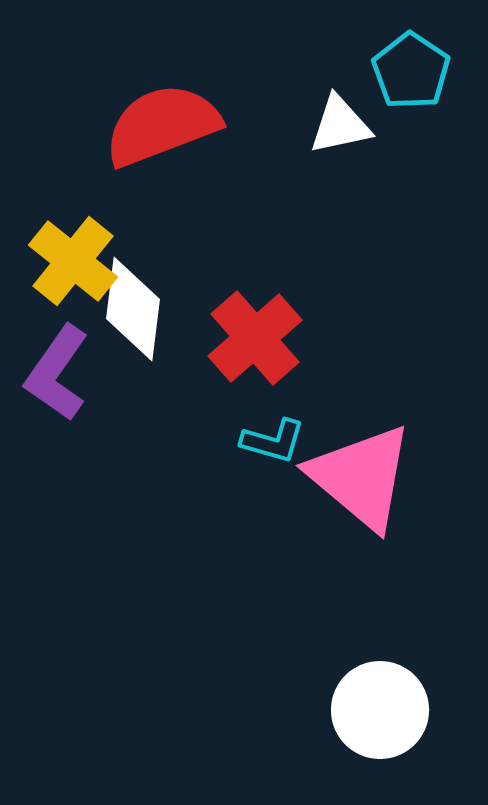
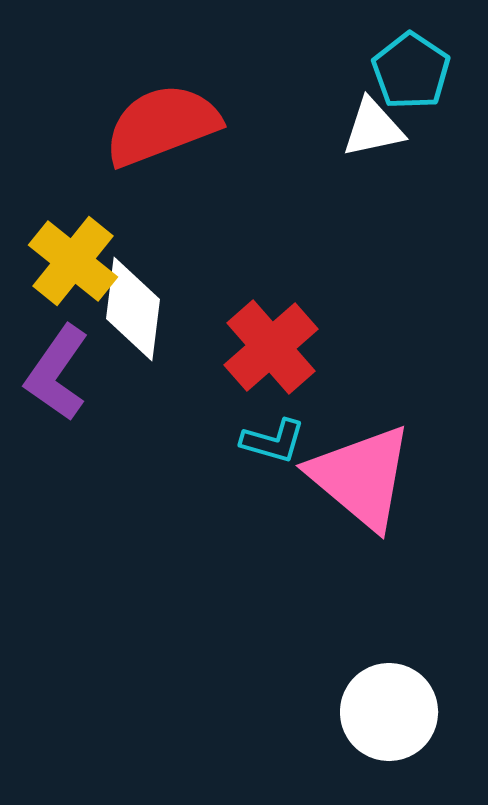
white triangle: moved 33 px right, 3 px down
red cross: moved 16 px right, 9 px down
white circle: moved 9 px right, 2 px down
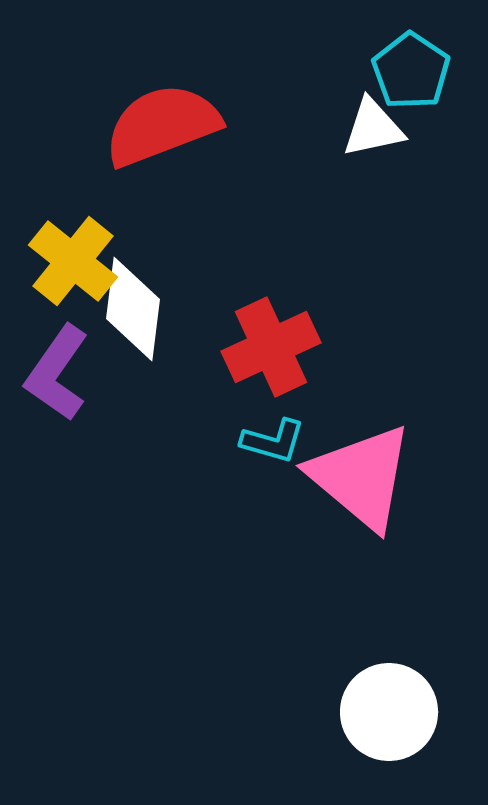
red cross: rotated 16 degrees clockwise
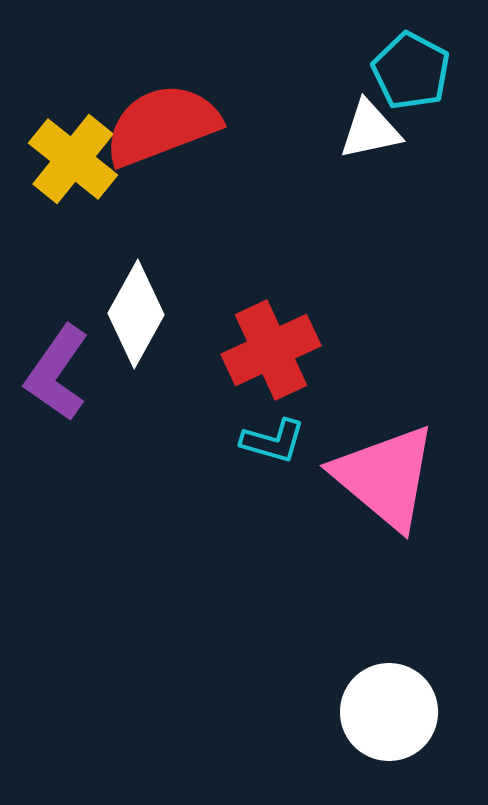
cyan pentagon: rotated 6 degrees counterclockwise
white triangle: moved 3 px left, 2 px down
yellow cross: moved 102 px up
white diamond: moved 3 px right, 5 px down; rotated 22 degrees clockwise
red cross: moved 3 px down
pink triangle: moved 24 px right
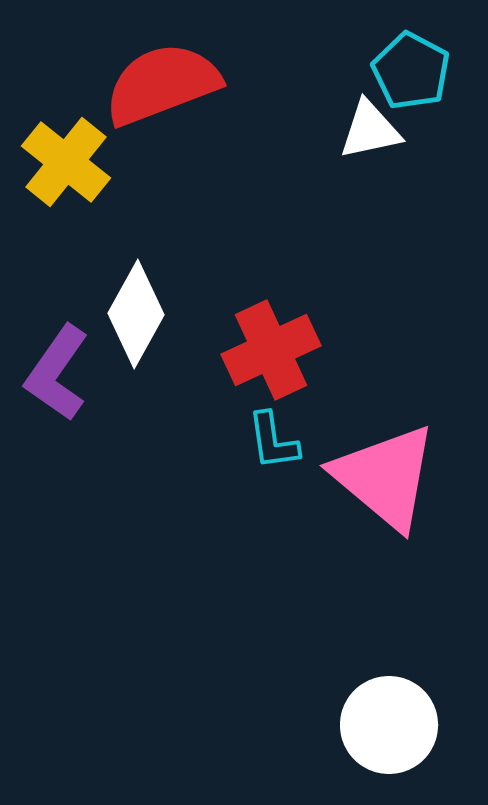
red semicircle: moved 41 px up
yellow cross: moved 7 px left, 3 px down
cyan L-shape: rotated 66 degrees clockwise
white circle: moved 13 px down
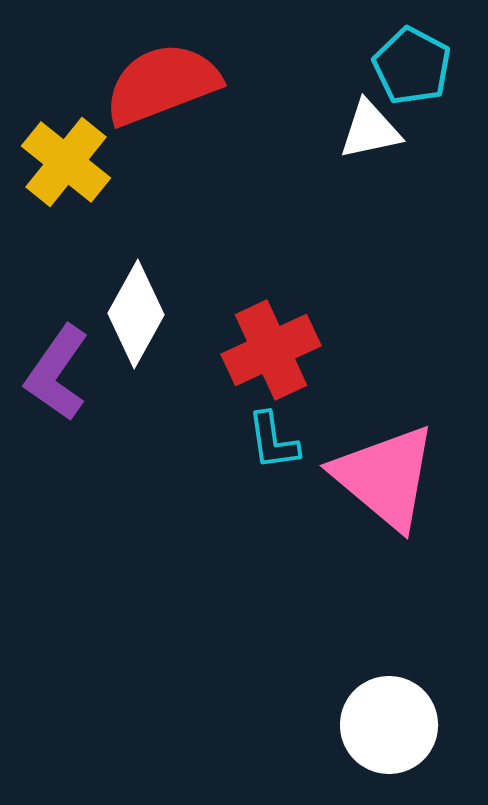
cyan pentagon: moved 1 px right, 5 px up
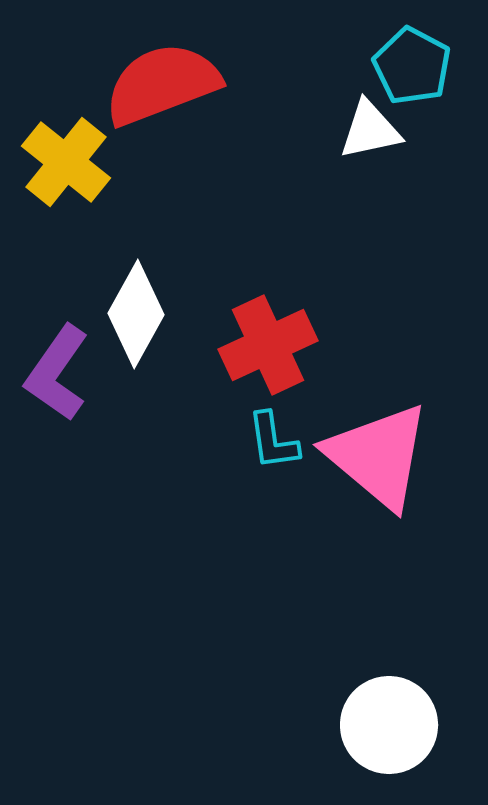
red cross: moved 3 px left, 5 px up
pink triangle: moved 7 px left, 21 px up
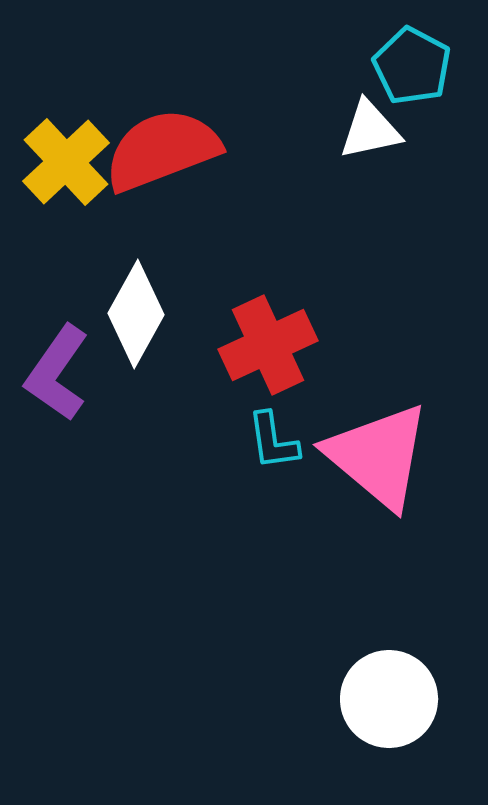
red semicircle: moved 66 px down
yellow cross: rotated 8 degrees clockwise
white circle: moved 26 px up
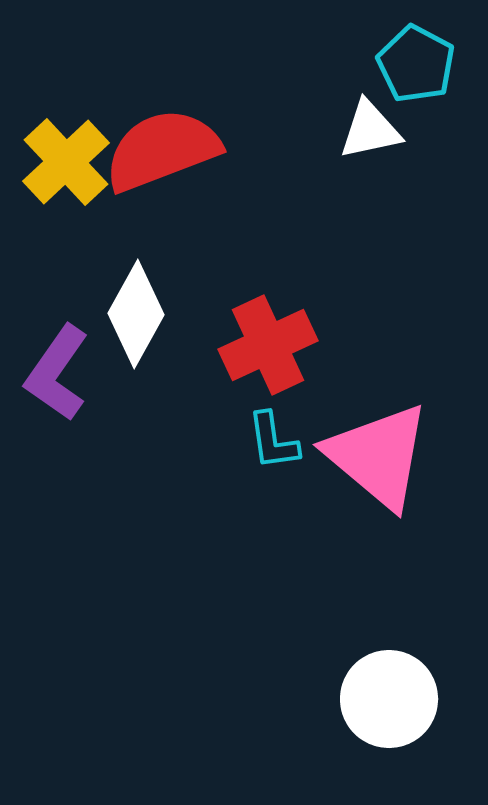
cyan pentagon: moved 4 px right, 2 px up
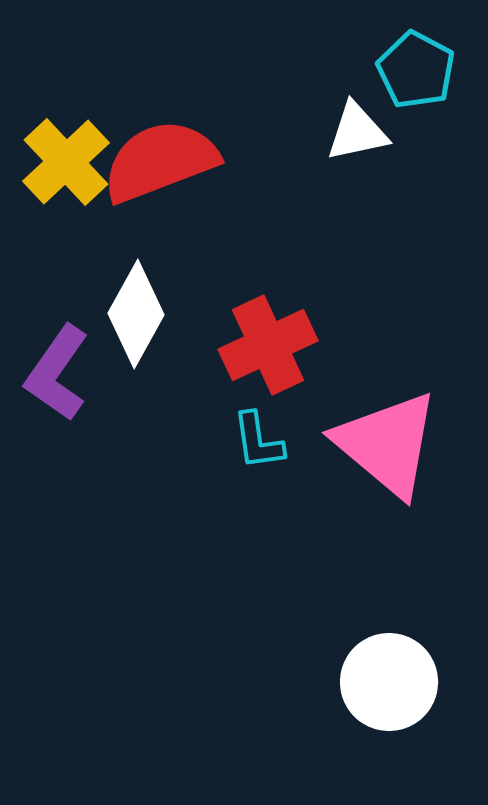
cyan pentagon: moved 6 px down
white triangle: moved 13 px left, 2 px down
red semicircle: moved 2 px left, 11 px down
cyan L-shape: moved 15 px left
pink triangle: moved 9 px right, 12 px up
white circle: moved 17 px up
